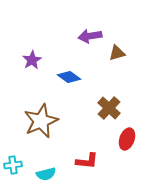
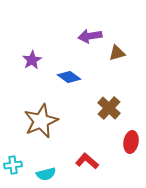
red ellipse: moved 4 px right, 3 px down; rotated 10 degrees counterclockwise
red L-shape: rotated 145 degrees counterclockwise
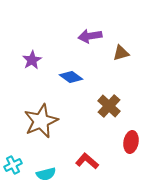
brown triangle: moved 4 px right
blue diamond: moved 2 px right
brown cross: moved 2 px up
cyan cross: rotated 18 degrees counterclockwise
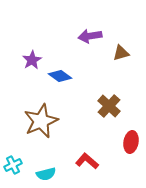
blue diamond: moved 11 px left, 1 px up
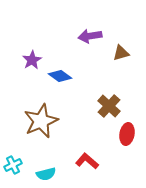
red ellipse: moved 4 px left, 8 px up
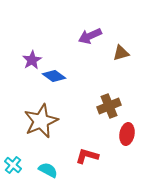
purple arrow: rotated 15 degrees counterclockwise
blue diamond: moved 6 px left
brown cross: rotated 25 degrees clockwise
red L-shape: moved 5 px up; rotated 25 degrees counterclockwise
cyan cross: rotated 24 degrees counterclockwise
cyan semicircle: moved 2 px right, 4 px up; rotated 138 degrees counterclockwise
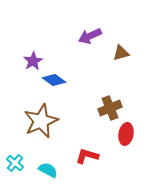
purple star: moved 1 px right, 1 px down
blue diamond: moved 4 px down
brown cross: moved 1 px right, 2 px down
red ellipse: moved 1 px left
cyan cross: moved 2 px right, 2 px up
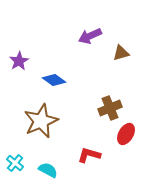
purple star: moved 14 px left
red ellipse: rotated 20 degrees clockwise
red L-shape: moved 2 px right, 1 px up
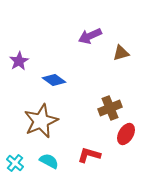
cyan semicircle: moved 1 px right, 9 px up
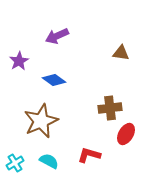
purple arrow: moved 33 px left
brown triangle: rotated 24 degrees clockwise
brown cross: rotated 15 degrees clockwise
cyan cross: rotated 18 degrees clockwise
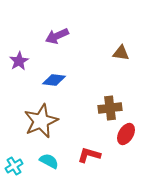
blue diamond: rotated 30 degrees counterclockwise
cyan cross: moved 1 px left, 3 px down
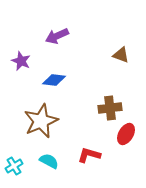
brown triangle: moved 2 px down; rotated 12 degrees clockwise
purple star: moved 2 px right; rotated 18 degrees counterclockwise
